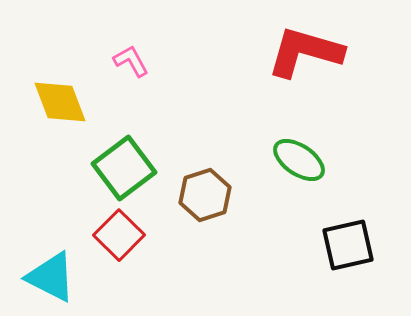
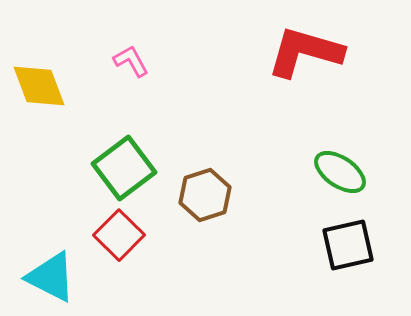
yellow diamond: moved 21 px left, 16 px up
green ellipse: moved 41 px right, 12 px down
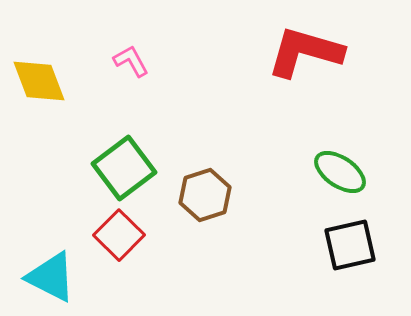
yellow diamond: moved 5 px up
black square: moved 2 px right
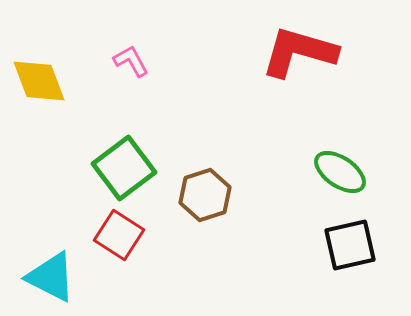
red L-shape: moved 6 px left
red square: rotated 12 degrees counterclockwise
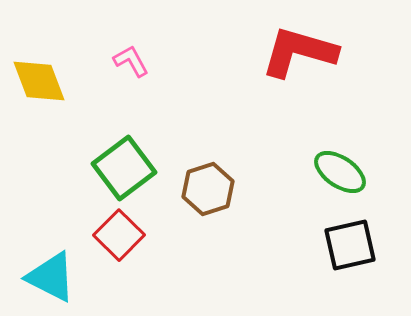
brown hexagon: moved 3 px right, 6 px up
red square: rotated 12 degrees clockwise
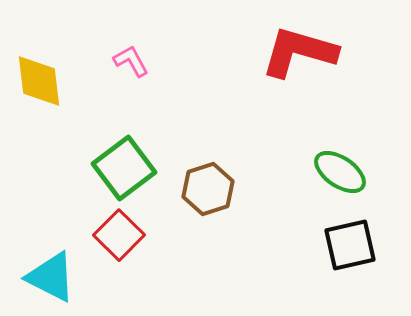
yellow diamond: rotated 14 degrees clockwise
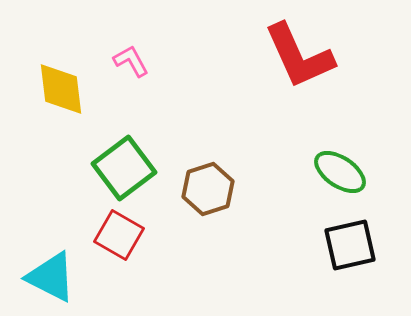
red L-shape: moved 4 px down; rotated 130 degrees counterclockwise
yellow diamond: moved 22 px right, 8 px down
red square: rotated 15 degrees counterclockwise
